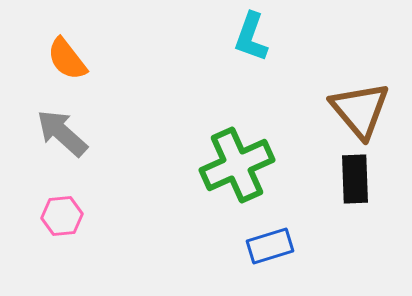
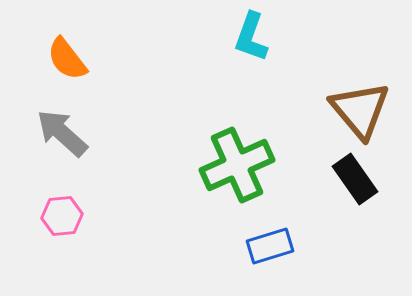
black rectangle: rotated 33 degrees counterclockwise
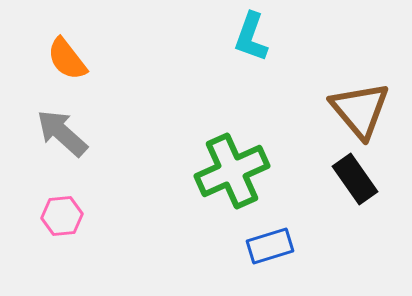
green cross: moved 5 px left, 6 px down
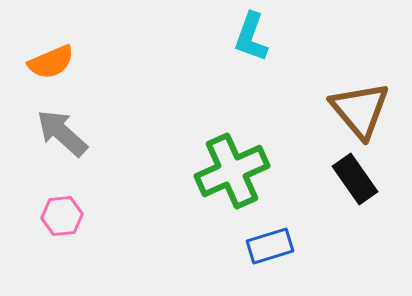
orange semicircle: moved 16 px left, 3 px down; rotated 75 degrees counterclockwise
